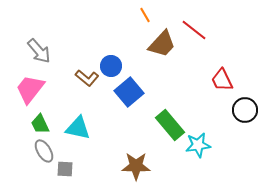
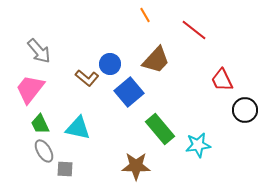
brown trapezoid: moved 6 px left, 16 px down
blue circle: moved 1 px left, 2 px up
green rectangle: moved 10 px left, 4 px down
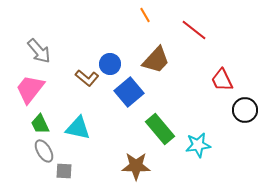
gray square: moved 1 px left, 2 px down
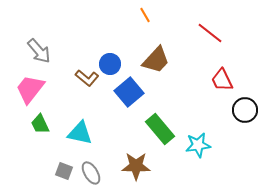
red line: moved 16 px right, 3 px down
cyan triangle: moved 2 px right, 5 px down
gray ellipse: moved 47 px right, 22 px down
gray square: rotated 18 degrees clockwise
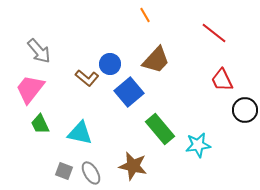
red line: moved 4 px right
brown star: moved 3 px left; rotated 12 degrees clockwise
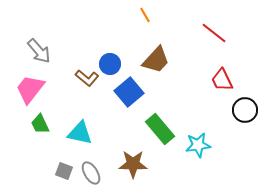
brown star: moved 2 px up; rotated 12 degrees counterclockwise
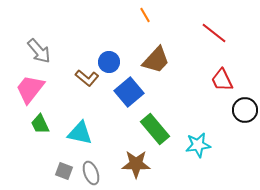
blue circle: moved 1 px left, 2 px up
green rectangle: moved 5 px left
brown star: moved 3 px right
gray ellipse: rotated 10 degrees clockwise
